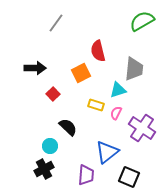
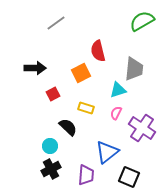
gray line: rotated 18 degrees clockwise
red square: rotated 16 degrees clockwise
yellow rectangle: moved 10 px left, 3 px down
black cross: moved 7 px right
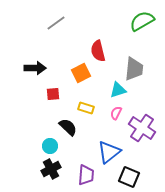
red square: rotated 24 degrees clockwise
blue triangle: moved 2 px right
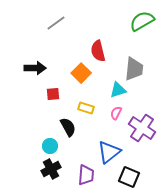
orange square: rotated 18 degrees counterclockwise
black semicircle: rotated 18 degrees clockwise
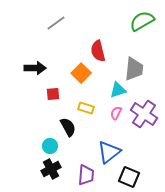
purple cross: moved 2 px right, 14 px up
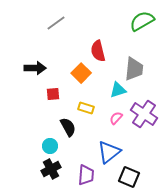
pink semicircle: moved 5 px down; rotated 16 degrees clockwise
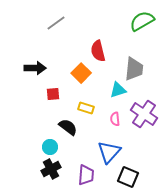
pink semicircle: moved 1 px left, 1 px down; rotated 48 degrees counterclockwise
black semicircle: rotated 24 degrees counterclockwise
cyan circle: moved 1 px down
blue triangle: rotated 10 degrees counterclockwise
black square: moved 1 px left
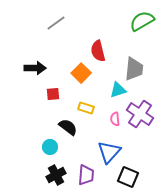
purple cross: moved 4 px left
black cross: moved 5 px right, 6 px down
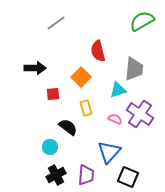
orange square: moved 4 px down
yellow rectangle: rotated 56 degrees clockwise
pink semicircle: rotated 120 degrees clockwise
